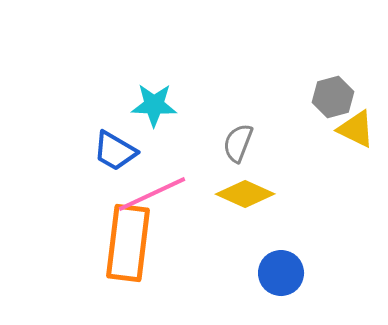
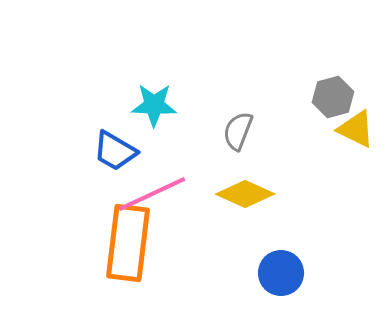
gray semicircle: moved 12 px up
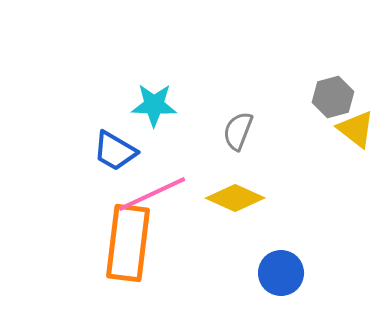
yellow triangle: rotated 12 degrees clockwise
yellow diamond: moved 10 px left, 4 px down
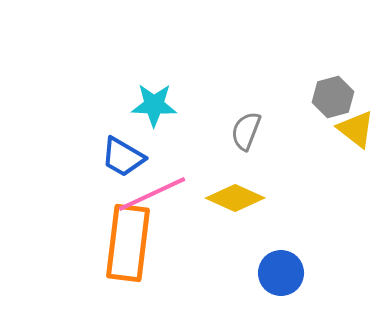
gray semicircle: moved 8 px right
blue trapezoid: moved 8 px right, 6 px down
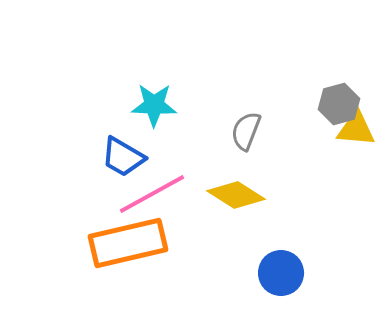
gray hexagon: moved 6 px right, 7 px down
yellow triangle: rotated 33 degrees counterclockwise
pink line: rotated 4 degrees counterclockwise
yellow diamond: moved 1 px right, 3 px up; rotated 8 degrees clockwise
orange rectangle: rotated 70 degrees clockwise
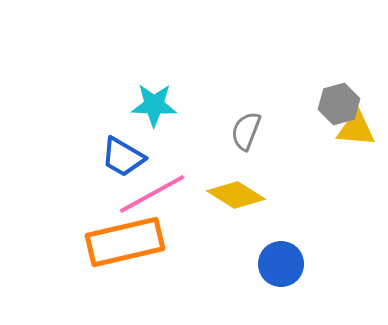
orange rectangle: moved 3 px left, 1 px up
blue circle: moved 9 px up
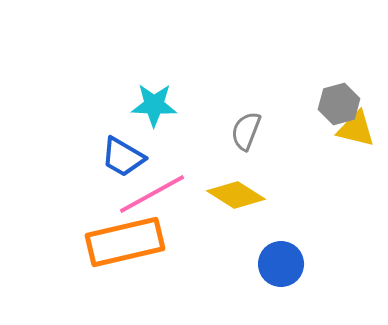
yellow triangle: rotated 9 degrees clockwise
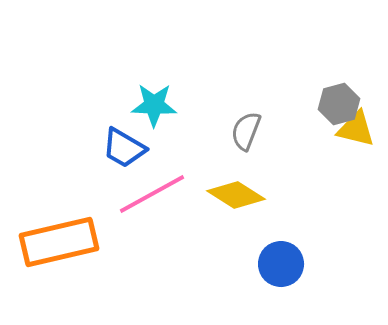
blue trapezoid: moved 1 px right, 9 px up
orange rectangle: moved 66 px left
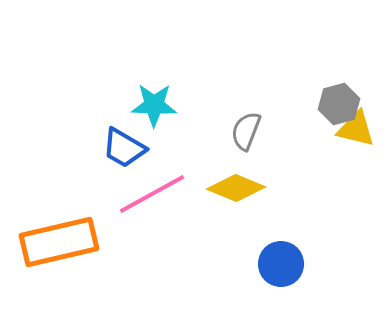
yellow diamond: moved 7 px up; rotated 10 degrees counterclockwise
